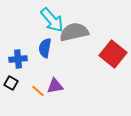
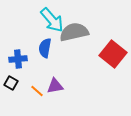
orange line: moved 1 px left
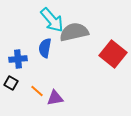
purple triangle: moved 12 px down
